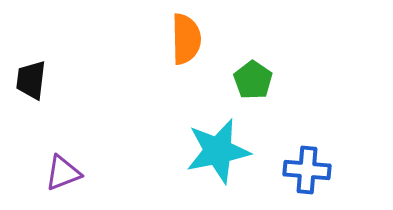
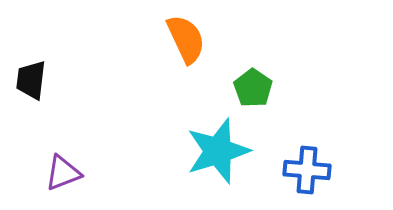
orange semicircle: rotated 24 degrees counterclockwise
green pentagon: moved 8 px down
cyan star: rotated 6 degrees counterclockwise
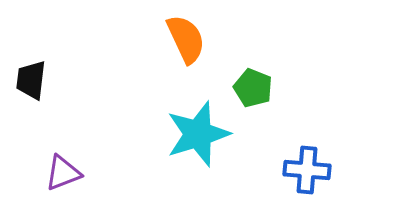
green pentagon: rotated 12 degrees counterclockwise
cyan star: moved 20 px left, 17 px up
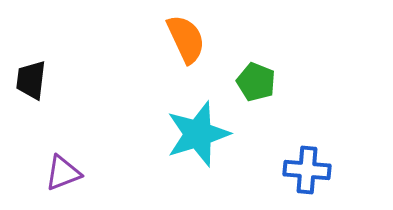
green pentagon: moved 3 px right, 6 px up
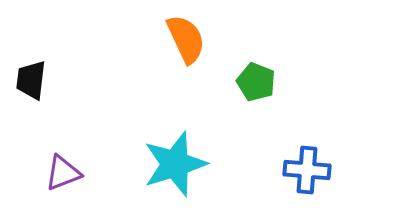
cyan star: moved 23 px left, 30 px down
